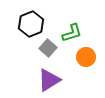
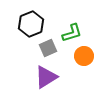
gray square: rotated 24 degrees clockwise
orange circle: moved 2 px left, 1 px up
purple triangle: moved 3 px left, 3 px up
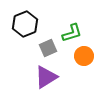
black hexagon: moved 6 px left
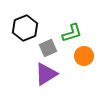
black hexagon: moved 4 px down
purple triangle: moved 3 px up
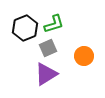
green L-shape: moved 18 px left, 9 px up
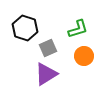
green L-shape: moved 24 px right, 5 px down
black hexagon: rotated 20 degrees counterclockwise
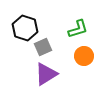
gray square: moved 5 px left, 1 px up
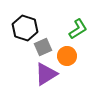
green L-shape: rotated 15 degrees counterclockwise
orange circle: moved 17 px left
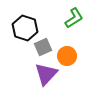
green L-shape: moved 4 px left, 11 px up
purple triangle: rotated 15 degrees counterclockwise
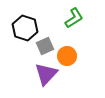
gray square: moved 2 px right, 1 px up
